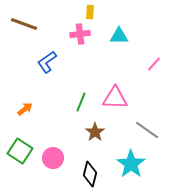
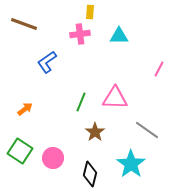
pink line: moved 5 px right, 5 px down; rotated 14 degrees counterclockwise
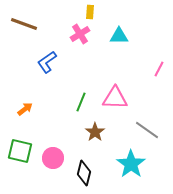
pink cross: rotated 24 degrees counterclockwise
green square: rotated 20 degrees counterclockwise
black diamond: moved 6 px left, 1 px up
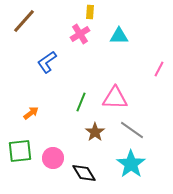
brown line: moved 3 px up; rotated 68 degrees counterclockwise
orange arrow: moved 6 px right, 4 px down
gray line: moved 15 px left
green square: rotated 20 degrees counterclockwise
black diamond: rotated 45 degrees counterclockwise
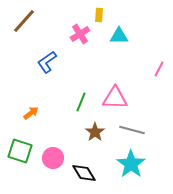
yellow rectangle: moved 9 px right, 3 px down
gray line: rotated 20 degrees counterclockwise
green square: rotated 25 degrees clockwise
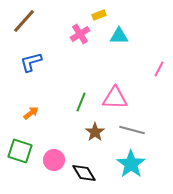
yellow rectangle: rotated 64 degrees clockwise
blue L-shape: moved 16 px left; rotated 20 degrees clockwise
pink circle: moved 1 px right, 2 px down
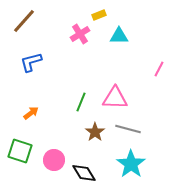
gray line: moved 4 px left, 1 px up
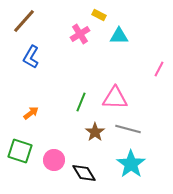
yellow rectangle: rotated 48 degrees clockwise
blue L-shape: moved 5 px up; rotated 45 degrees counterclockwise
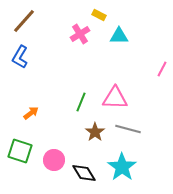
blue L-shape: moved 11 px left
pink line: moved 3 px right
cyan star: moved 9 px left, 3 px down
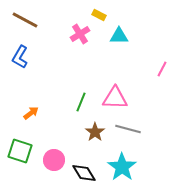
brown line: moved 1 px right, 1 px up; rotated 76 degrees clockwise
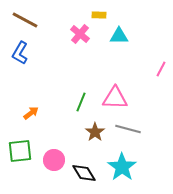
yellow rectangle: rotated 24 degrees counterclockwise
pink cross: rotated 18 degrees counterclockwise
blue L-shape: moved 4 px up
pink line: moved 1 px left
green square: rotated 25 degrees counterclockwise
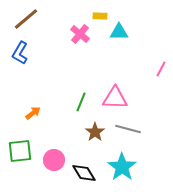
yellow rectangle: moved 1 px right, 1 px down
brown line: moved 1 px right, 1 px up; rotated 68 degrees counterclockwise
cyan triangle: moved 4 px up
orange arrow: moved 2 px right
